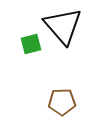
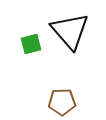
black triangle: moved 7 px right, 5 px down
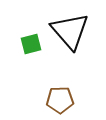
brown pentagon: moved 2 px left, 2 px up
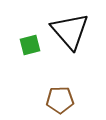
green square: moved 1 px left, 1 px down
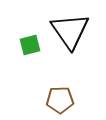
black triangle: rotated 6 degrees clockwise
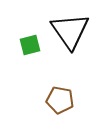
brown pentagon: rotated 12 degrees clockwise
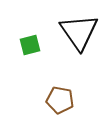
black triangle: moved 9 px right, 1 px down
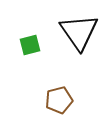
brown pentagon: moved 1 px left; rotated 24 degrees counterclockwise
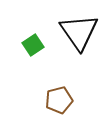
green square: moved 3 px right; rotated 20 degrees counterclockwise
